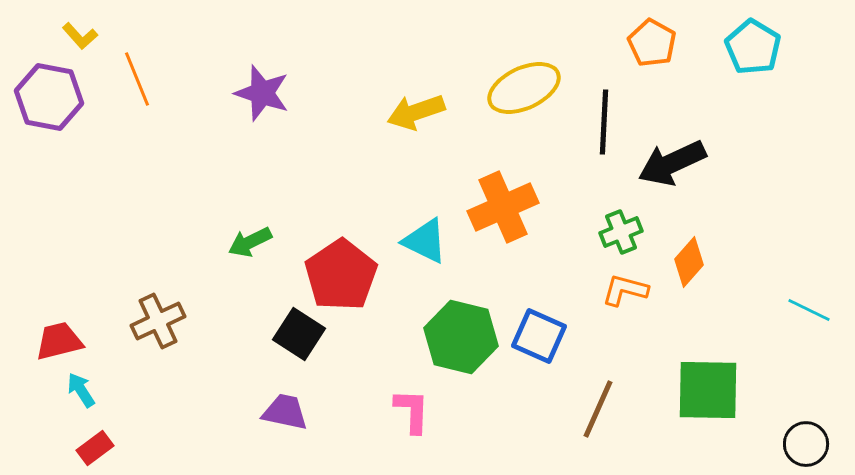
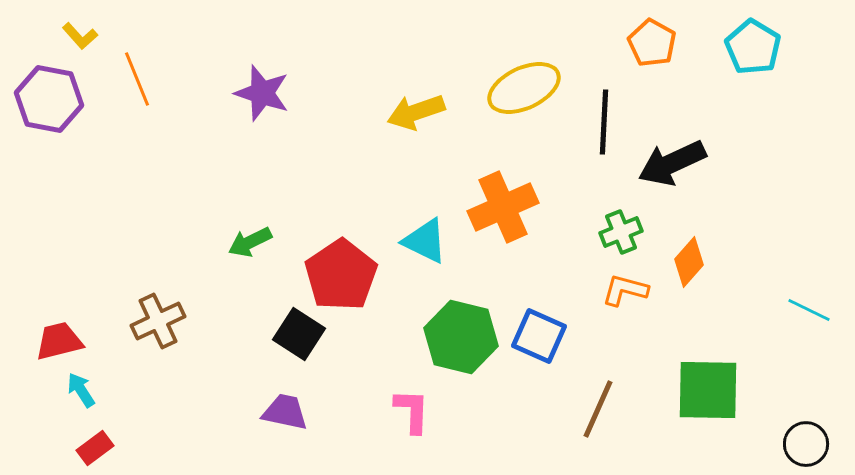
purple hexagon: moved 2 px down
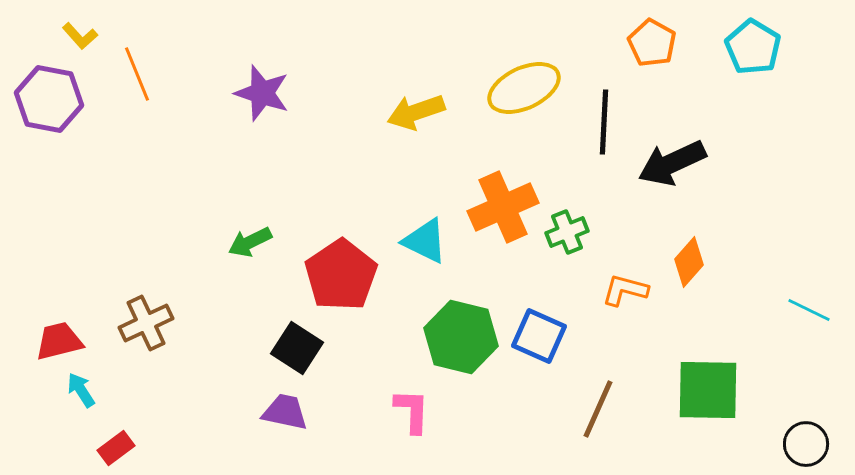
orange line: moved 5 px up
green cross: moved 54 px left
brown cross: moved 12 px left, 2 px down
black square: moved 2 px left, 14 px down
red rectangle: moved 21 px right
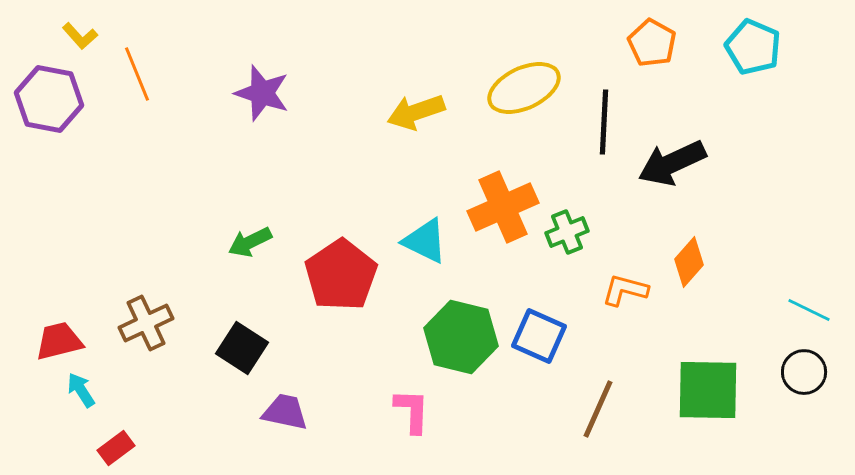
cyan pentagon: rotated 8 degrees counterclockwise
black square: moved 55 px left
black circle: moved 2 px left, 72 px up
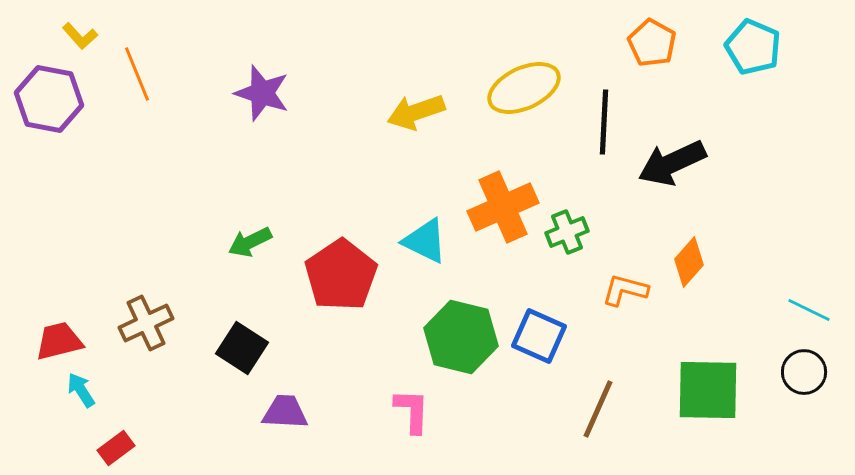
purple trapezoid: rotated 9 degrees counterclockwise
